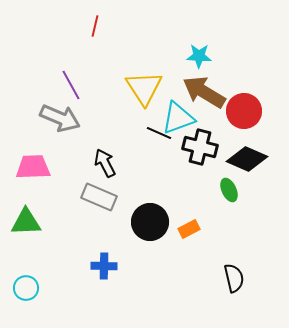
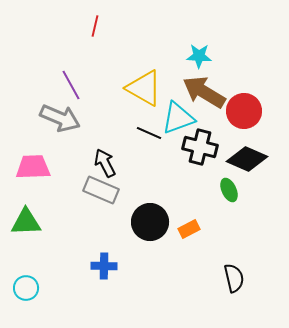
yellow triangle: rotated 27 degrees counterclockwise
black line: moved 10 px left
gray rectangle: moved 2 px right, 7 px up
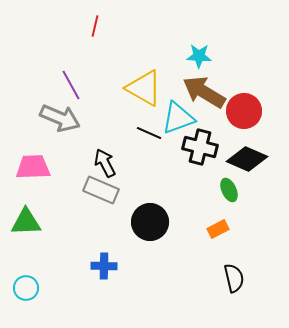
orange rectangle: moved 29 px right
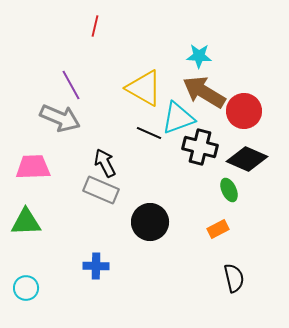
blue cross: moved 8 px left
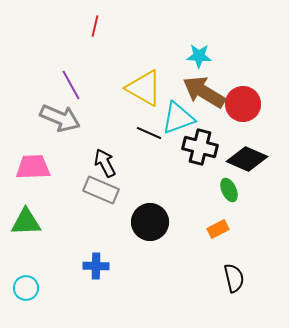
red circle: moved 1 px left, 7 px up
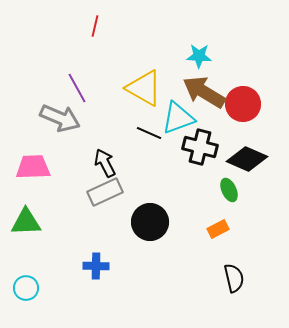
purple line: moved 6 px right, 3 px down
gray rectangle: moved 4 px right, 2 px down; rotated 48 degrees counterclockwise
